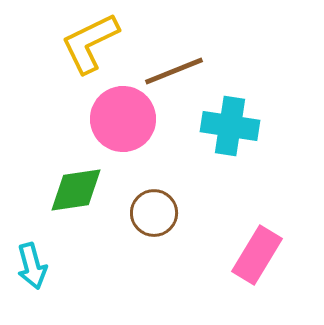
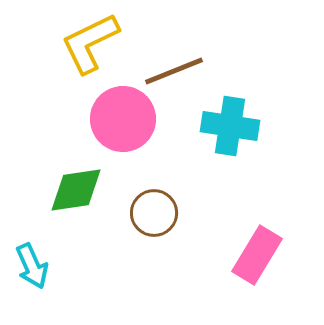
cyan arrow: rotated 9 degrees counterclockwise
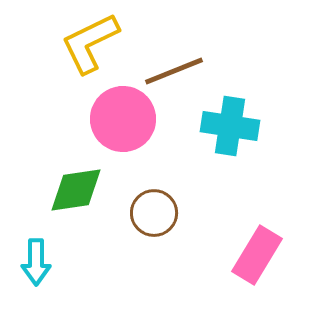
cyan arrow: moved 4 px right, 4 px up; rotated 24 degrees clockwise
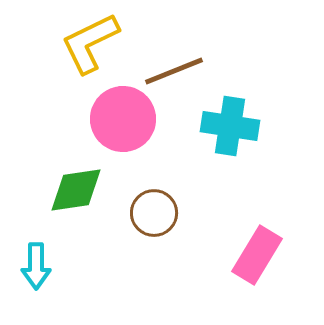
cyan arrow: moved 4 px down
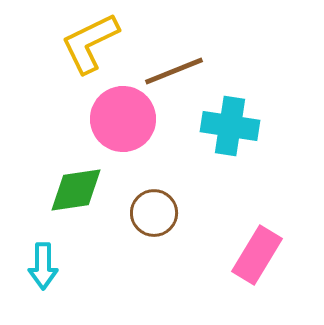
cyan arrow: moved 7 px right
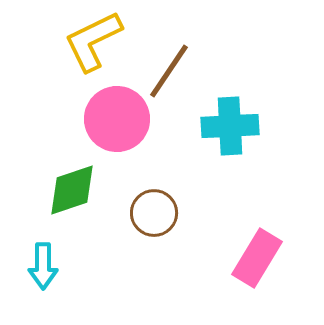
yellow L-shape: moved 3 px right, 2 px up
brown line: moved 5 px left; rotated 34 degrees counterclockwise
pink circle: moved 6 px left
cyan cross: rotated 12 degrees counterclockwise
green diamond: moved 4 px left; rotated 10 degrees counterclockwise
pink rectangle: moved 3 px down
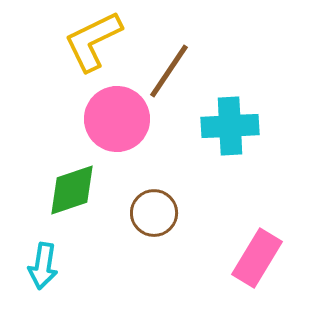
cyan arrow: rotated 9 degrees clockwise
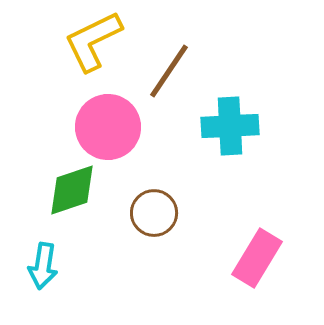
pink circle: moved 9 px left, 8 px down
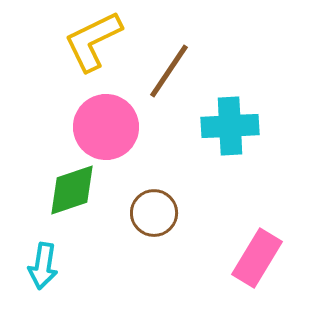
pink circle: moved 2 px left
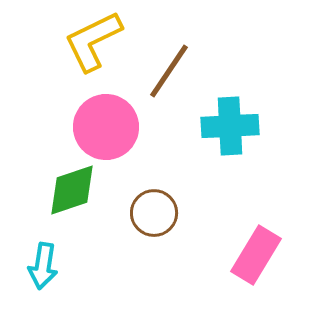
pink rectangle: moved 1 px left, 3 px up
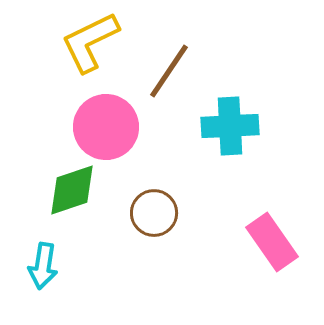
yellow L-shape: moved 3 px left, 1 px down
pink rectangle: moved 16 px right, 13 px up; rotated 66 degrees counterclockwise
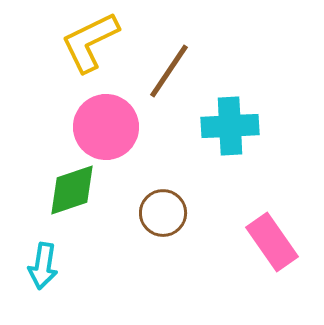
brown circle: moved 9 px right
